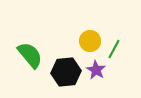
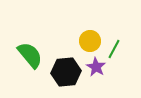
purple star: moved 3 px up
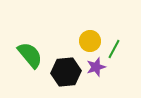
purple star: rotated 24 degrees clockwise
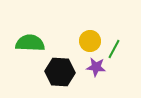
green semicircle: moved 12 px up; rotated 48 degrees counterclockwise
purple star: rotated 24 degrees clockwise
black hexagon: moved 6 px left; rotated 8 degrees clockwise
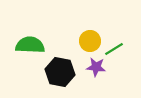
green semicircle: moved 2 px down
green line: rotated 30 degrees clockwise
black hexagon: rotated 8 degrees clockwise
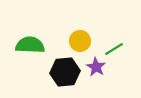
yellow circle: moved 10 px left
purple star: rotated 24 degrees clockwise
black hexagon: moved 5 px right; rotated 16 degrees counterclockwise
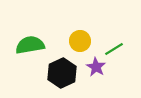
green semicircle: rotated 12 degrees counterclockwise
black hexagon: moved 3 px left, 1 px down; rotated 20 degrees counterclockwise
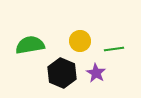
green line: rotated 24 degrees clockwise
purple star: moved 6 px down
black hexagon: rotated 12 degrees counterclockwise
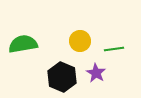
green semicircle: moved 7 px left, 1 px up
black hexagon: moved 4 px down
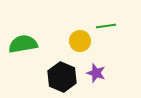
green line: moved 8 px left, 23 px up
purple star: rotated 12 degrees counterclockwise
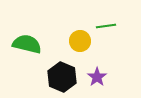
green semicircle: moved 4 px right; rotated 24 degrees clockwise
purple star: moved 1 px right, 4 px down; rotated 18 degrees clockwise
